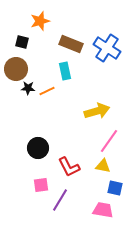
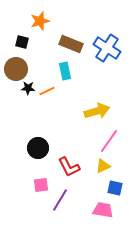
yellow triangle: rotated 35 degrees counterclockwise
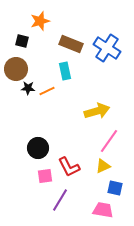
black square: moved 1 px up
pink square: moved 4 px right, 9 px up
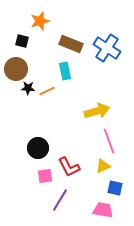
pink line: rotated 55 degrees counterclockwise
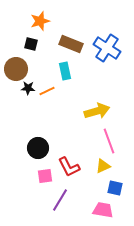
black square: moved 9 px right, 3 px down
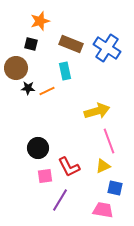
brown circle: moved 1 px up
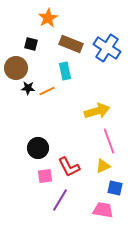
orange star: moved 8 px right, 3 px up; rotated 12 degrees counterclockwise
